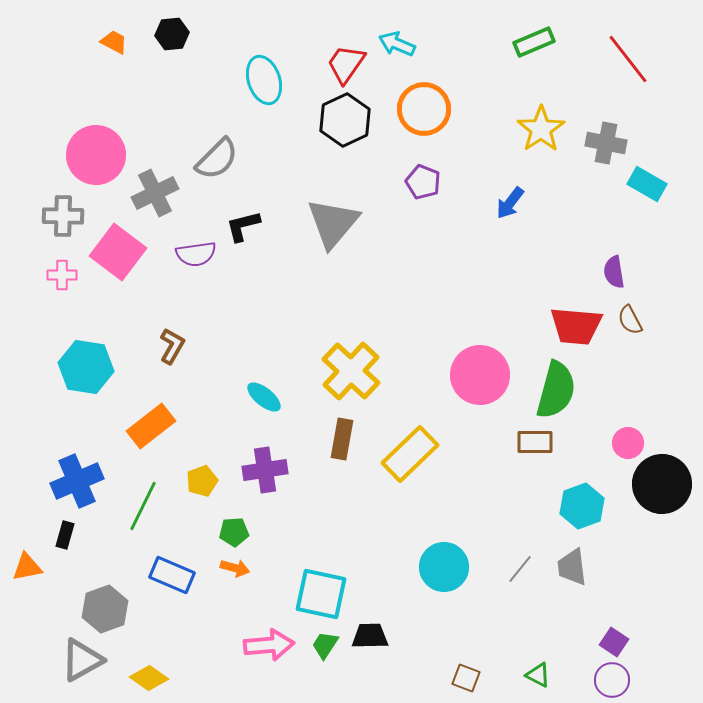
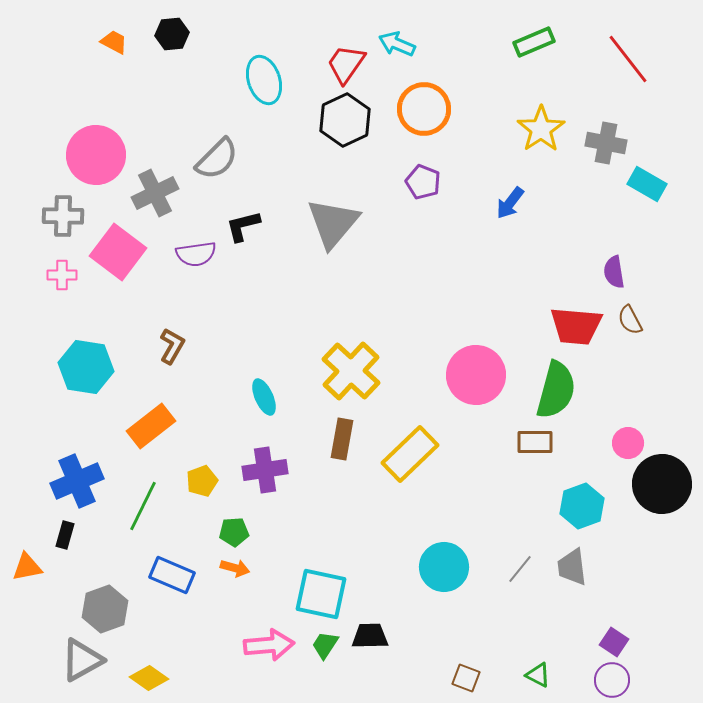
pink circle at (480, 375): moved 4 px left
cyan ellipse at (264, 397): rotated 27 degrees clockwise
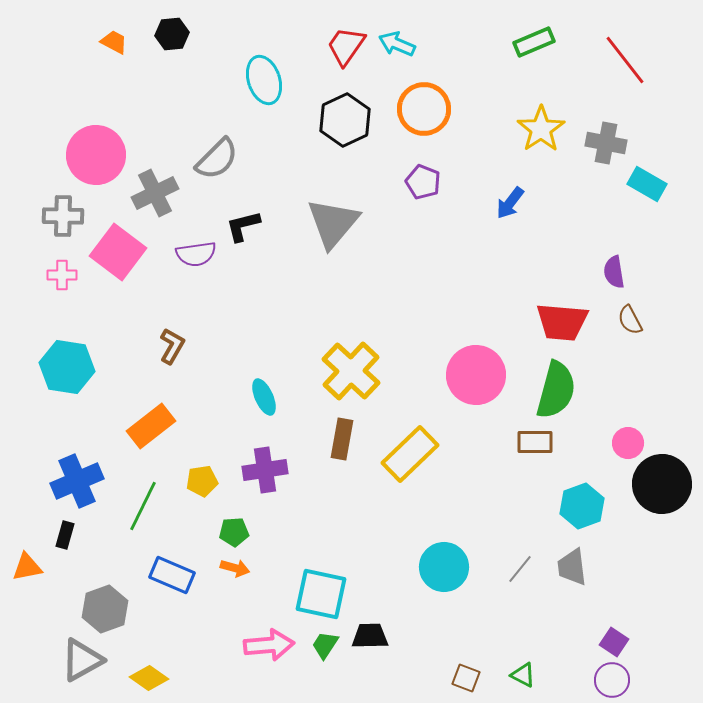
red line at (628, 59): moved 3 px left, 1 px down
red trapezoid at (346, 64): moved 18 px up
red trapezoid at (576, 326): moved 14 px left, 4 px up
cyan hexagon at (86, 367): moved 19 px left
yellow pentagon at (202, 481): rotated 12 degrees clockwise
green triangle at (538, 675): moved 15 px left
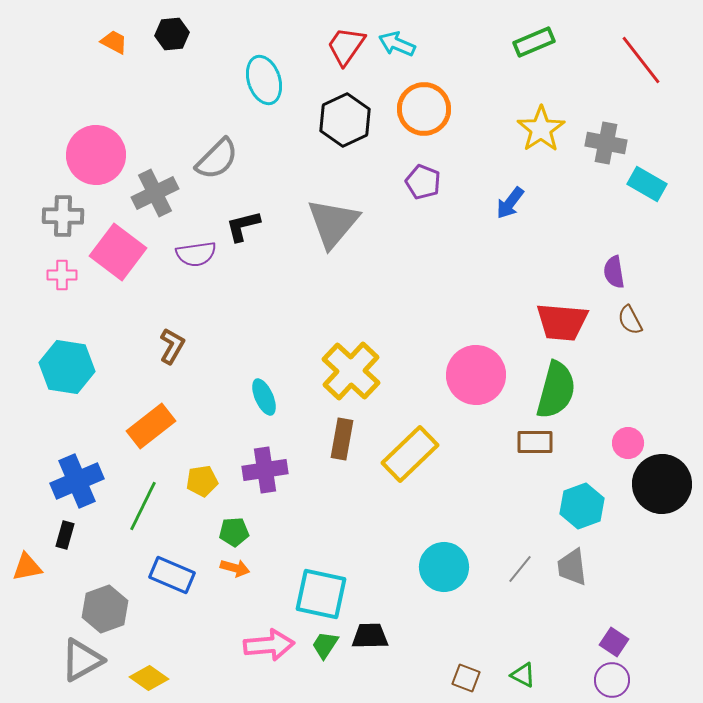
red line at (625, 60): moved 16 px right
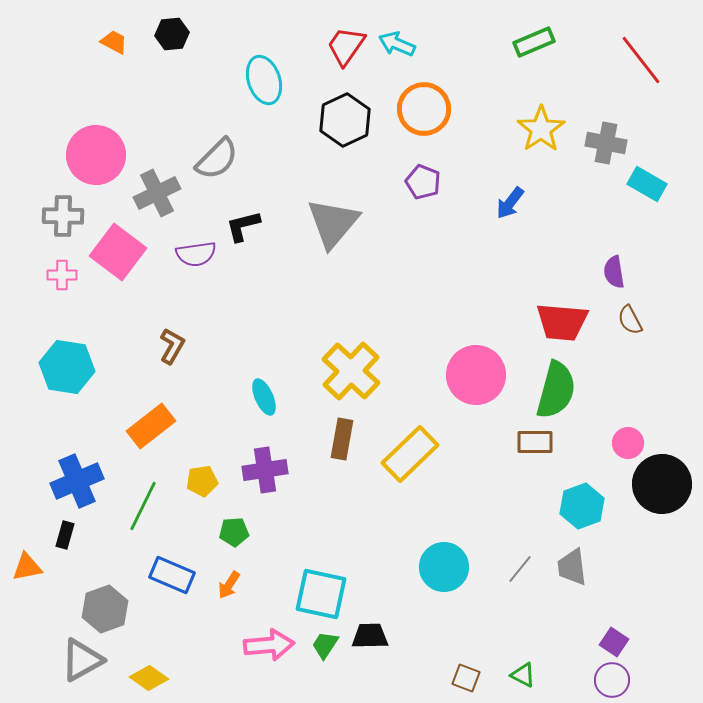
gray cross at (155, 193): moved 2 px right
orange arrow at (235, 568): moved 6 px left, 17 px down; rotated 108 degrees clockwise
